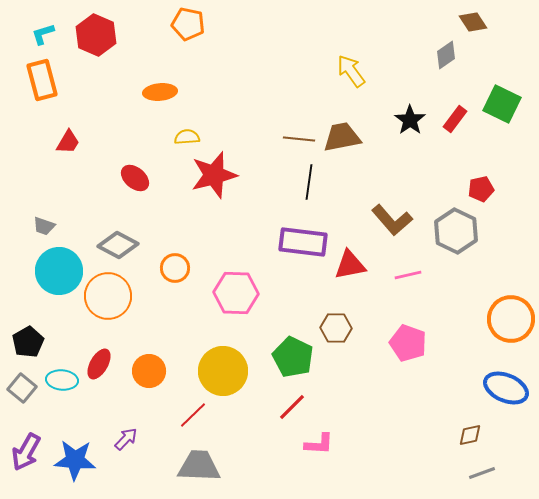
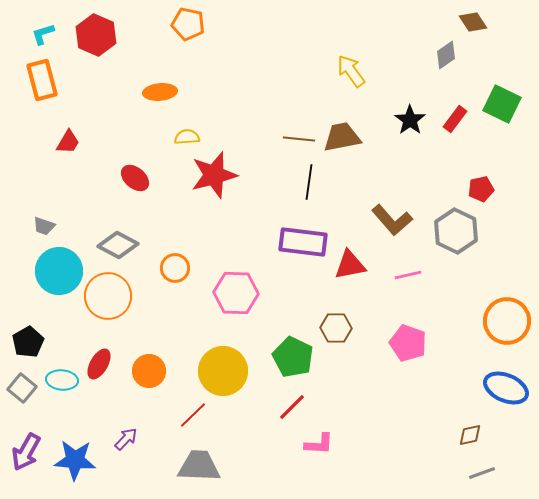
orange circle at (511, 319): moved 4 px left, 2 px down
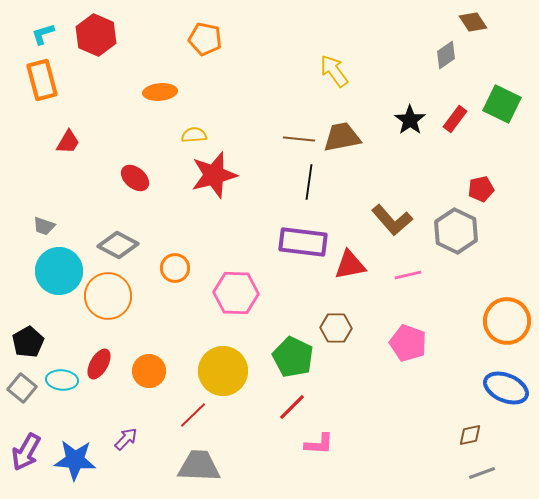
orange pentagon at (188, 24): moved 17 px right, 15 px down
yellow arrow at (351, 71): moved 17 px left
yellow semicircle at (187, 137): moved 7 px right, 2 px up
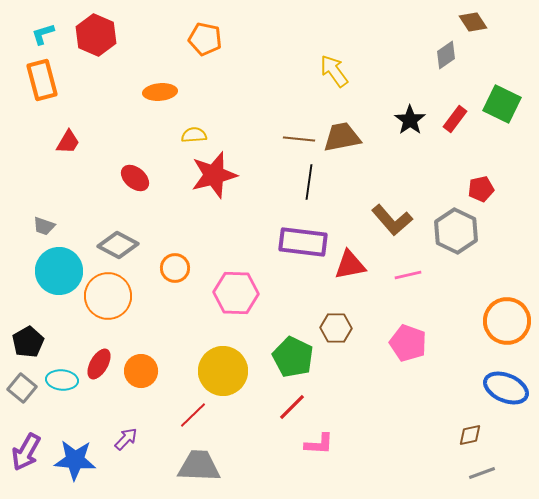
orange circle at (149, 371): moved 8 px left
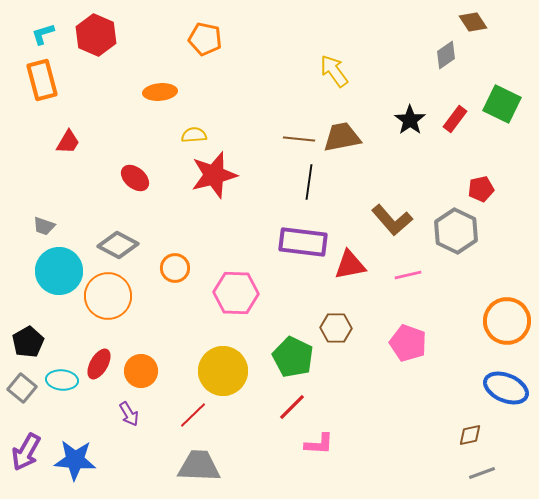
purple arrow at (126, 439): moved 3 px right, 25 px up; rotated 105 degrees clockwise
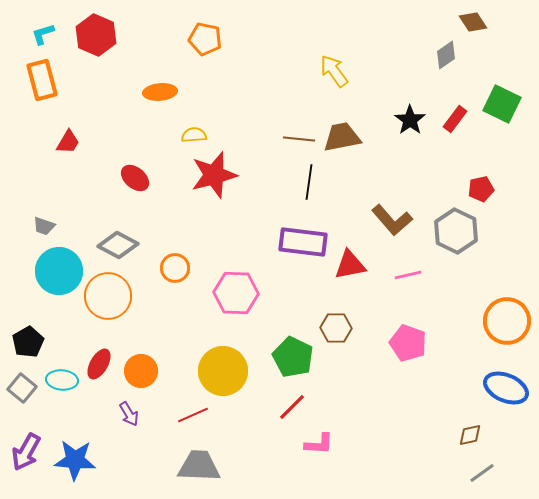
red line at (193, 415): rotated 20 degrees clockwise
gray line at (482, 473): rotated 16 degrees counterclockwise
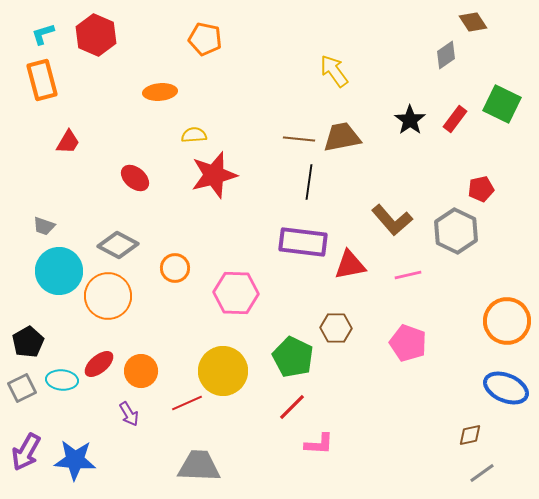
red ellipse at (99, 364): rotated 20 degrees clockwise
gray square at (22, 388): rotated 24 degrees clockwise
red line at (193, 415): moved 6 px left, 12 px up
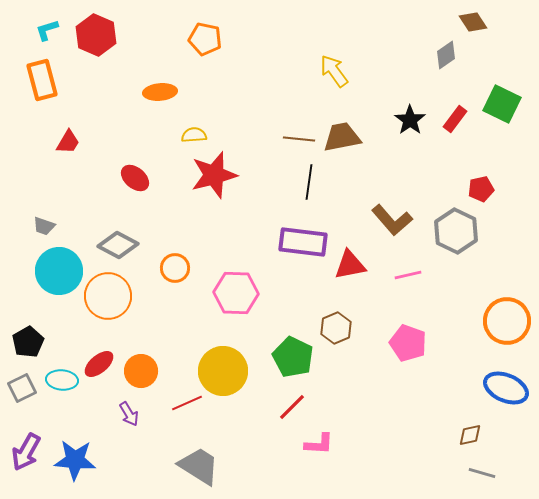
cyan L-shape at (43, 34): moved 4 px right, 4 px up
brown hexagon at (336, 328): rotated 24 degrees counterclockwise
gray trapezoid at (199, 466): rotated 30 degrees clockwise
gray line at (482, 473): rotated 52 degrees clockwise
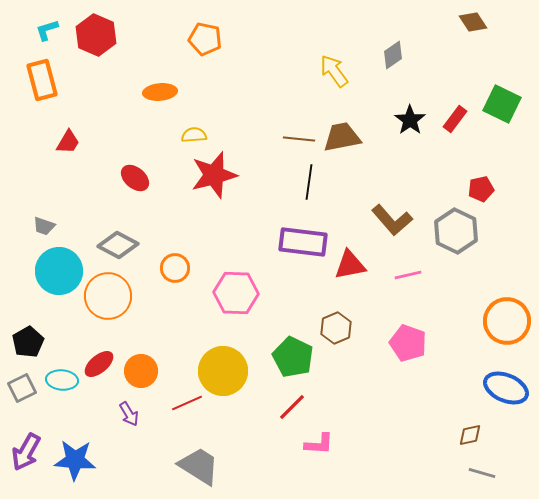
gray diamond at (446, 55): moved 53 px left
